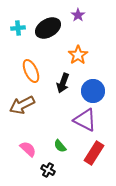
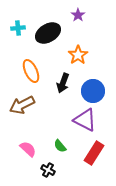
black ellipse: moved 5 px down
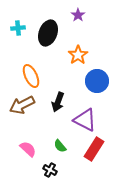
black ellipse: rotated 40 degrees counterclockwise
orange ellipse: moved 5 px down
black arrow: moved 5 px left, 19 px down
blue circle: moved 4 px right, 10 px up
red rectangle: moved 4 px up
black cross: moved 2 px right
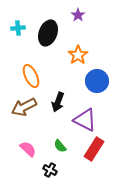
brown arrow: moved 2 px right, 2 px down
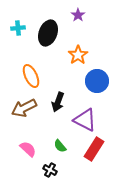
brown arrow: moved 1 px down
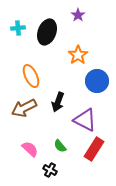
black ellipse: moved 1 px left, 1 px up
pink semicircle: moved 2 px right
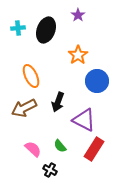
black ellipse: moved 1 px left, 2 px up
purple triangle: moved 1 px left
pink semicircle: moved 3 px right
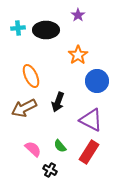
black ellipse: rotated 70 degrees clockwise
purple triangle: moved 7 px right
red rectangle: moved 5 px left, 3 px down
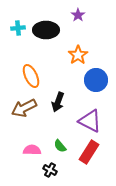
blue circle: moved 1 px left, 1 px up
purple triangle: moved 1 px left, 1 px down
pink semicircle: moved 1 px left, 1 px down; rotated 42 degrees counterclockwise
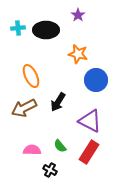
orange star: moved 1 px up; rotated 24 degrees counterclockwise
black arrow: rotated 12 degrees clockwise
